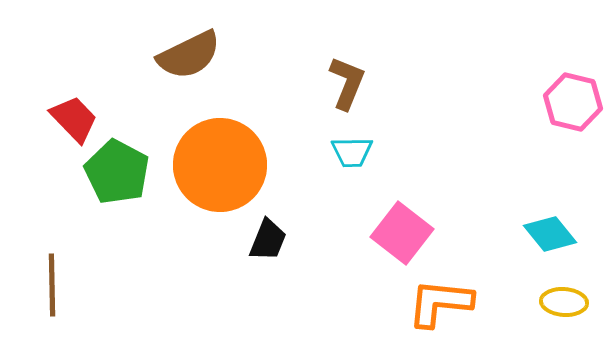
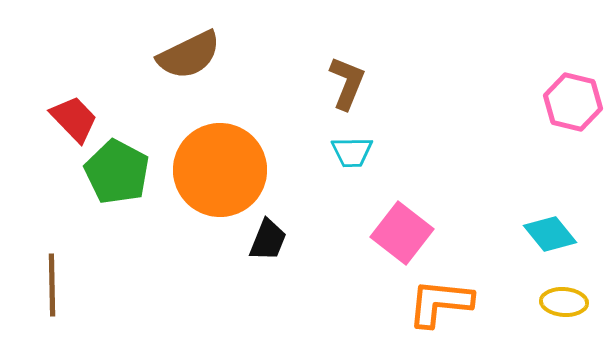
orange circle: moved 5 px down
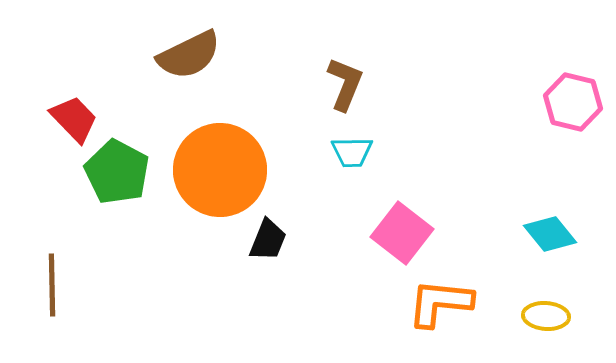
brown L-shape: moved 2 px left, 1 px down
yellow ellipse: moved 18 px left, 14 px down
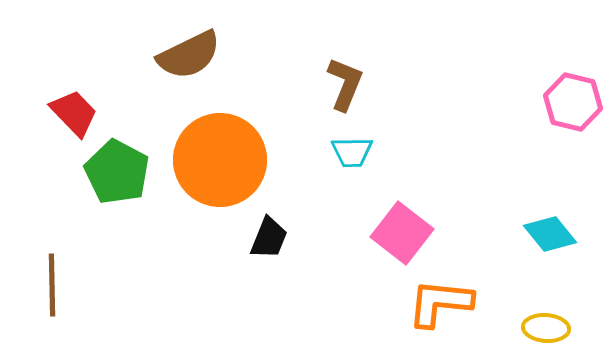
red trapezoid: moved 6 px up
orange circle: moved 10 px up
black trapezoid: moved 1 px right, 2 px up
yellow ellipse: moved 12 px down
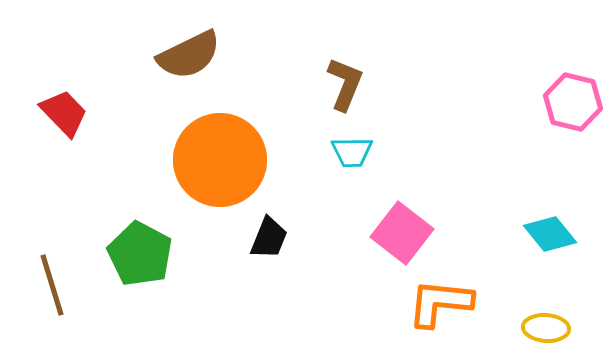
red trapezoid: moved 10 px left
green pentagon: moved 23 px right, 82 px down
brown line: rotated 16 degrees counterclockwise
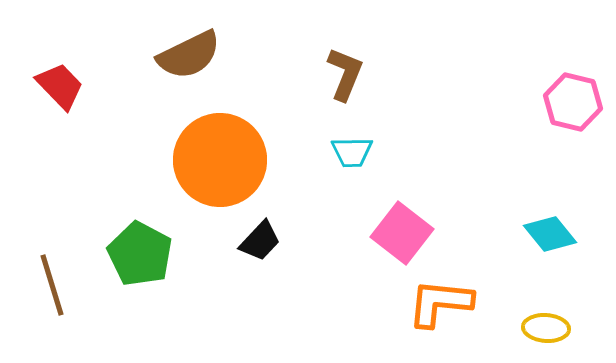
brown L-shape: moved 10 px up
red trapezoid: moved 4 px left, 27 px up
black trapezoid: moved 9 px left, 3 px down; rotated 21 degrees clockwise
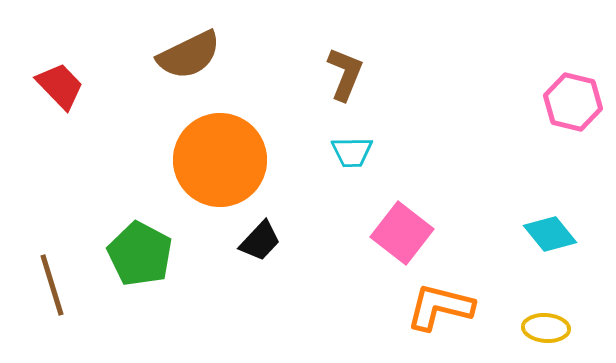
orange L-shape: moved 4 px down; rotated 8 degrees clockwise
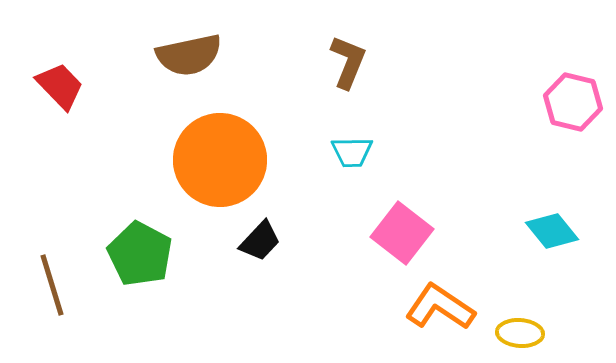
brown semicircle: rotated 14 degrees clockwise
brown L-shape: moved 3 px right, 12 px up
cyan diamond: moved 2 px right, 3 px up
orange L-shape: rotated 20 degrees clockwise
yellow ellipse: moved 26 px left, 5 px down
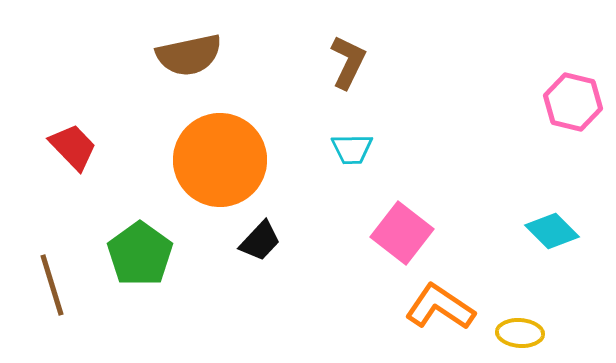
brown L-shape: rotated 4 degrees clockwise
red trapezoid: moved 13 px right, 61 px down
cyan trapezoid: moved 3 px up
cyan diamond: rotated 6 degrees counterclockwise
green pentagon: rotated 8 degrees clockwise
